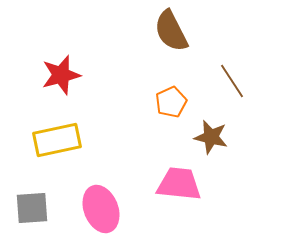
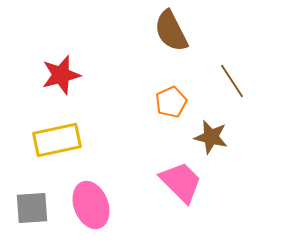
pink trapezoid: moved 2 px right, 2 px up; rotated 39 degrees clockwise
pink ellipse: moved 10 px left, 4 px up
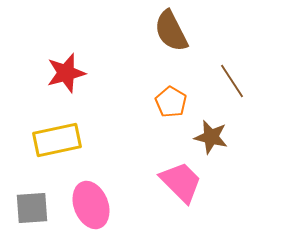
red star: moved 5 px right, 2 px up
orange pentagon: rotated 16 degrees counterclockwise
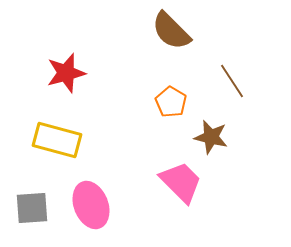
brown semicircle: rotated 18 degrees counterclockwise
yellow rectangle: rotated 27 degrees clockwise
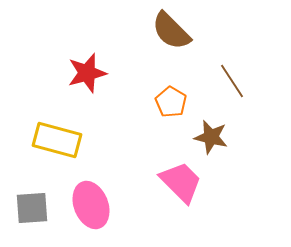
red star: moved 21 px right
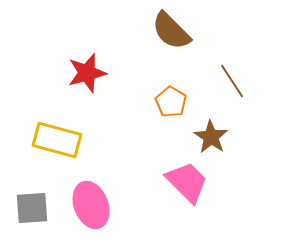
brown star: rotated 20 degrees clockwise
pink trapezoid: moved 6 px right
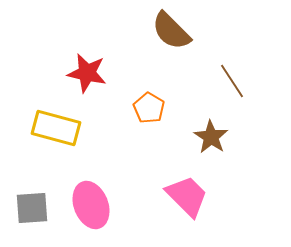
red star: rotated 27 degrees clockwise
orange pentagon: moved 22 px left, 6 px down
yellow rectangle: moved 1 px left, 12 px up
pink trapezoid: moved 14 px down
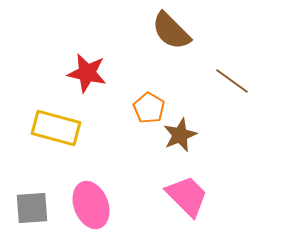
brown line: rotated 21 degrees counterclockwise
brown star: moved 31 px left, 2 px up; rotated 16 degrees clockwise
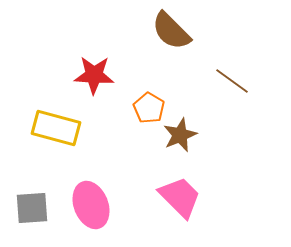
red star: moved 7 px right, 2 px down; rotated 9 degrees counterclockwise
pink trapezoid: moved 7 px left, 1 px down
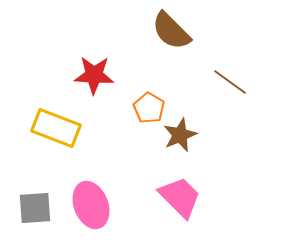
brown line: moved 2 px left, 1 px down
yellow rectangle: rotated 6 degrees clockwise
gray square: moved 3 px right
